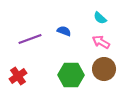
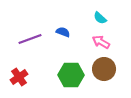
blue semicircle: moved 1 px left, 1 px down
red cross: moved 1 px right, 1 px down
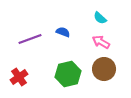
green hexagon: moved 3 px left, 1 px up; rotated 15 degrees counterclockwise
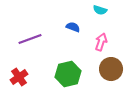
cyan semicircle: moved 8 px up; rotated 24 degrees counterclockwise
blue semicircle: moved 10 px right, 5 px up
pink arrow: rotated 78 degrees clockwise
brown circle: moved 7 px right
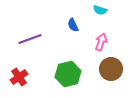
blue semicircle: moved 2 px up; rotated 136 degrees counterclockwise
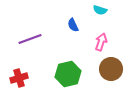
red cross: moved 1 px down; rotated 18 degrees clockwise
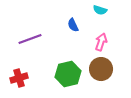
brown circle: moved 10 px left
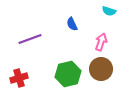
cyan semicircle: moved 9 px right, 1 px down
blue semicircle: moved 1 px left, 1 px up
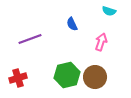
brown circle: moved 6 px left, 8 px down
green hexagon: moved 1 px left, 1 px down
red cross: moved 1 px left
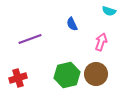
brown circle: moved 1 px right, 3 px up
